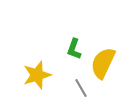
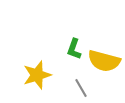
yellow semicircle: moved 1 px right, 2 px up; rotated 100 degrees counterclockwise
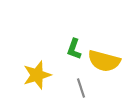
gray line: rotated 12 degrees clockwise
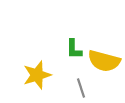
green L-shape: rotated 20 degrees counterclockwise
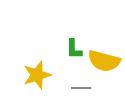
gray line: rotated 72 degrees counterclockwise
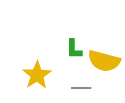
yellow star: rotated 16 degrees counterclockwise
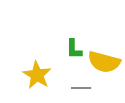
yellow semicircle: moved 1 px down
yellow star: rotated 8 degrees counterclockwise
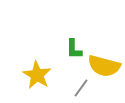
yellow semicircle: moved 4 px down
gray line: rotated 54 degrees counterclockwise
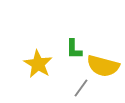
yellow semicircle: moved 1 px left
yellow star: moved 1 px right, 11 px up
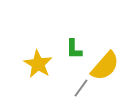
yellow semicircle: moved 2 px right; rotated 64 degrees counterclockwise
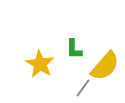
yellow star: moved 2 px right
gray line: moved 2 px right
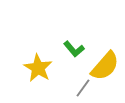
green L-shape: rotated 40 degrees counterclockwise
yellow star: moved 2 px left, 4 px down
